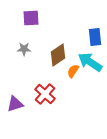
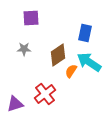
blue rectangle: moved 10 px left, 4 px up; rotated 18 degrees clockwise
cyan arrow: moved 1 px left
orange semicircle: moved 2 px left
red cross: rotated 10 degrees clockwise
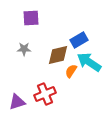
blue rectangle: moved 6 px left, 7 px down; rotated 48 degrees clockwise
brown diamond: rotated 20 degrees clockwise
red cross: rotated 15 degrees clockwise
purple triangle: moved 2 px right, 2 px up
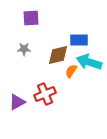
blue rectangle: rotated 30 degrees clockwise
cyan arrow: rotated 15 degrees counterclockwise
purple triangle: rotated 12 degrees counterclockwise
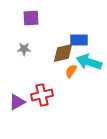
brown diamond: moved 5 px right, 2 px up
red cross: moved 3 px left, 1 px down; rotated 10 degrees clockwise
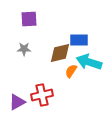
purple square: moved 2 px left, 1 px down
brown diamond: moved 3 px left
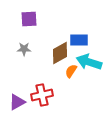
brown diamond: rotated 15 degrees counterclockwise
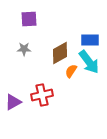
blue rectangle: moved 11 px right
cyan arrow: rotated 145 degrees counterclockwise
purple triangle: moved 4 px left
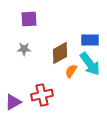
cyan arrow: moved 1 px right, 2 px down
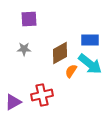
cyan arrow: rotated 15 degrees counterclockwise
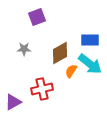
purple square: moved 8 px right, 2 px up; rotated 18 degrees counterclockwise
red cross: moved 6 px up
